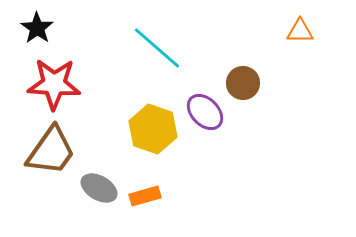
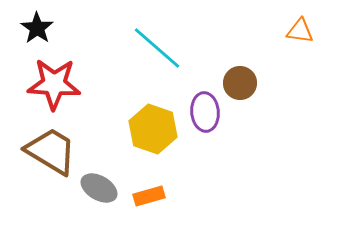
orange triangle: rotated 8 degrees clockwise
brown circle: moved 3 px left
purple ellipse: rotated 39 degrees clockwise
brown trapezoid: rotated 94 degrees counterclockwise
orange rectangle: moved 4 px right
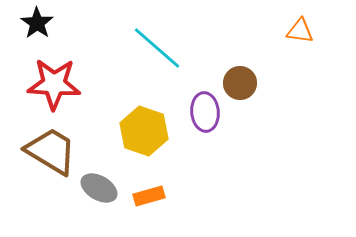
black star: moved 5 px up
yellow hexagon: moved 9 px left, 2 px down
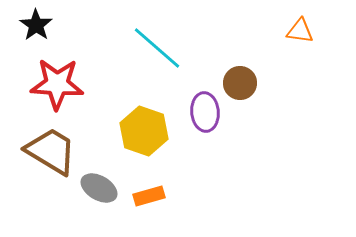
black star: moved 1 px left, 2 px down
red star: moved 3 px right
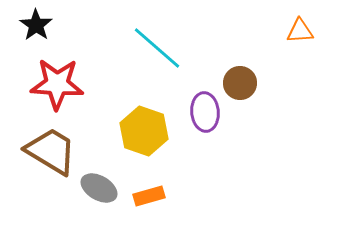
orange triangle: rotated 12 degrees counterclockwise
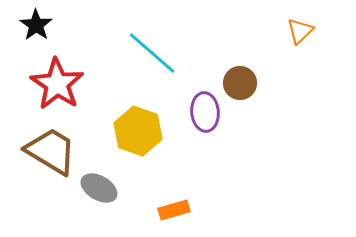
orange triangle: rotated 40 degrees counterclockwise
cyan line: moved 5 px left, 5 px down
red star: rotated 30 degrees clockwise
yellow hexagon: moved 6 px left
orange rectangle: moved 25 px right, 14 px down
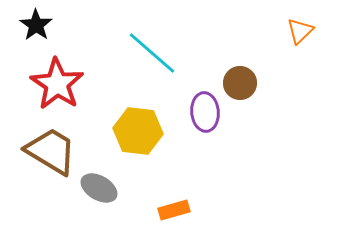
yellow hexagon: rotated 12 degrees counterclockwise
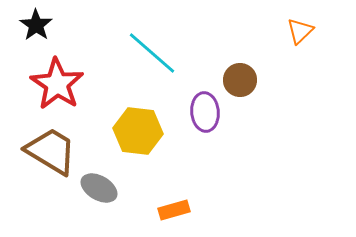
brown circle: moved 3 px up
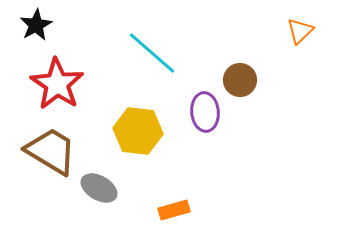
black star: rotated 8 degrees clockwise
